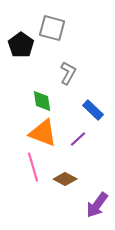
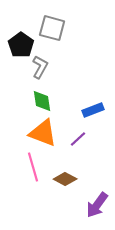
gray L-shape: moved 28 px left, 6 px up
blue rectangle: rotated 65 degrees counterclockwise
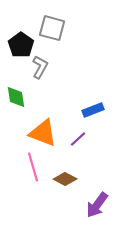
green diamond: moved 26 px left, 4 px up
